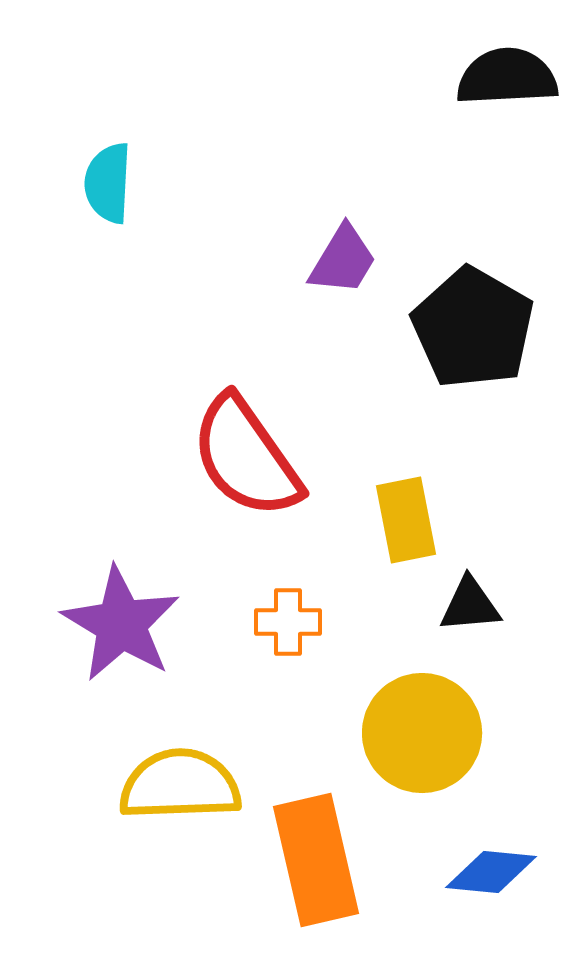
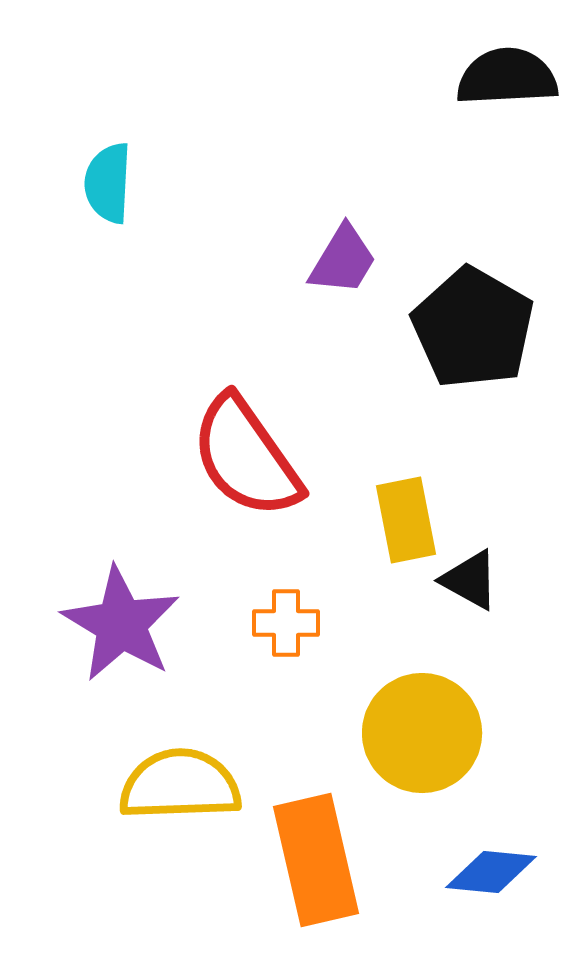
black triangle: moved 25 px up; rotated 34 degrees clockwise
orange cross: moved 2 px left, 1 px down
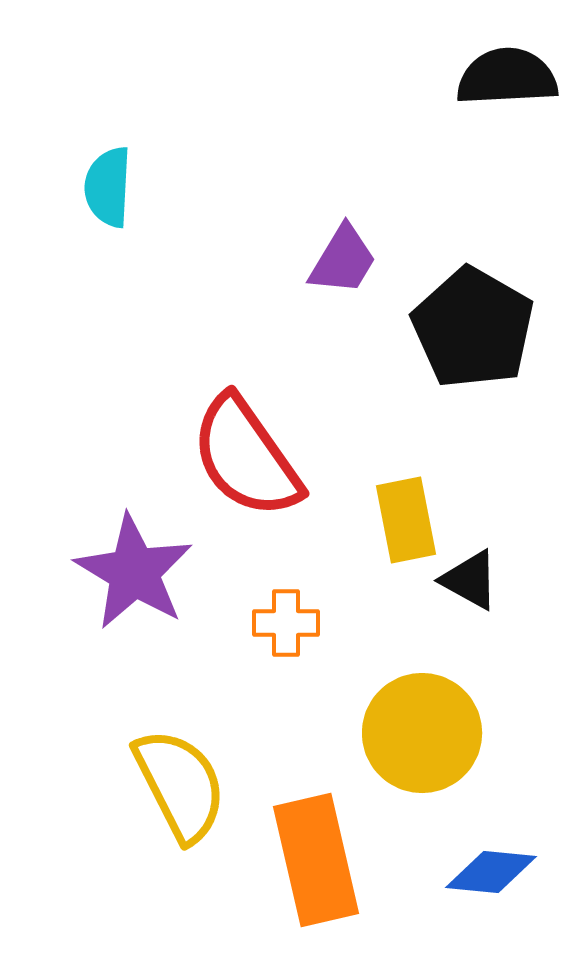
cyan semicircle: moved 4 px down
purple star: moved 13 px right, 52 px up
yellow semicircle: rotated 65 degrees clockwise
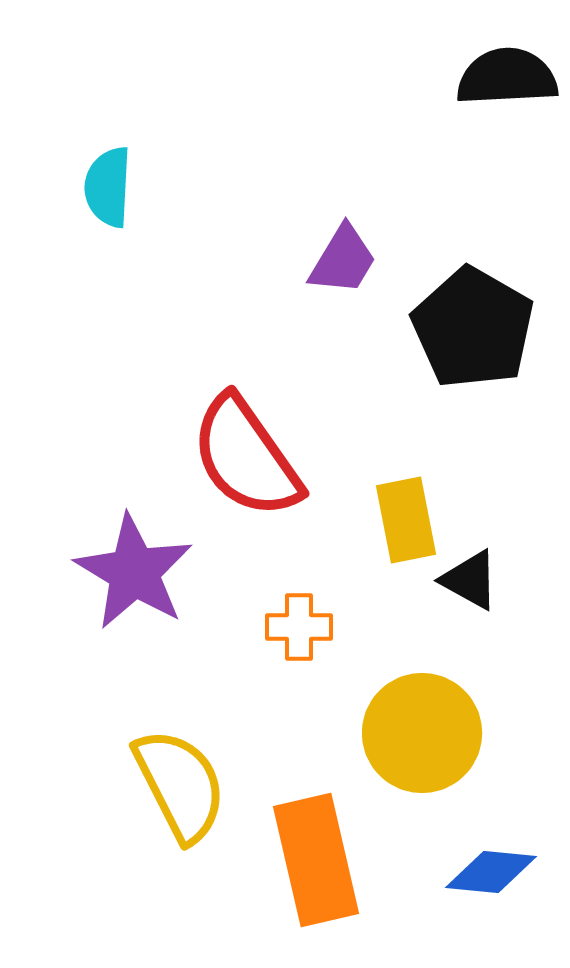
orange cross: moved 13 px right, 4 px down
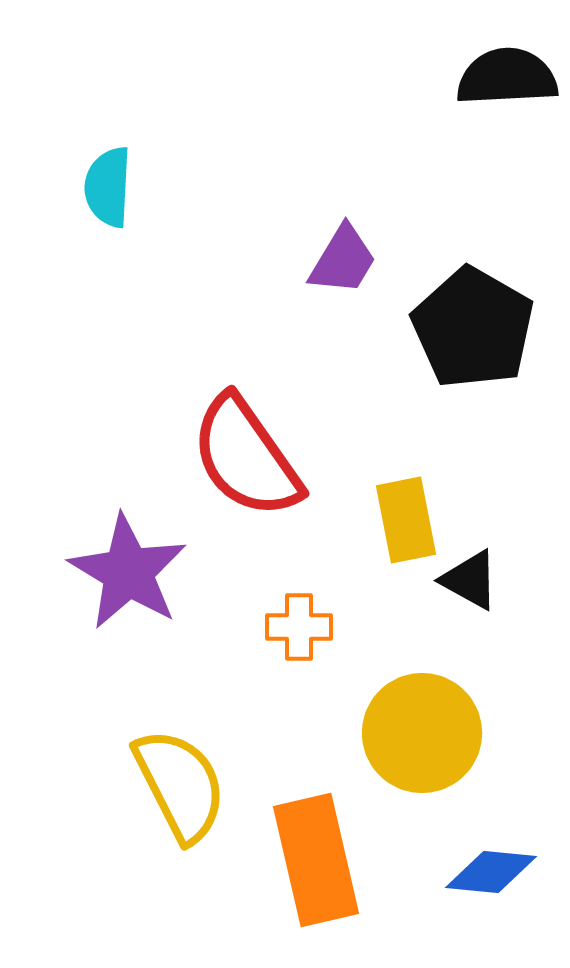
purple star: moved 6 px left
